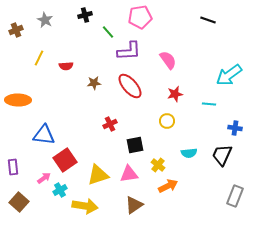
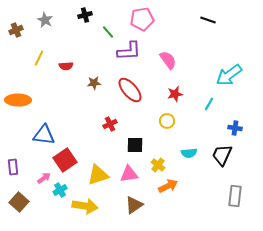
pink pentagon: moved 2 px right, 2 px down
red ellipse: moved 4 px down
cyan line: rotated 64 degrees counterclockwise
black square: rotated 12 degrees clockwise
gray rectangle: rotated 15 degrees counterclockwise
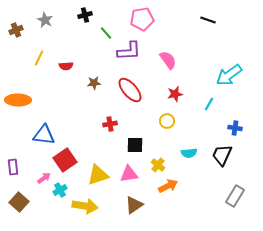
green line: moved 2 px left, 1 px down
red cross: rotated 16 degrees clockwise
gray rectangle: rotated 25 degrees clockwise
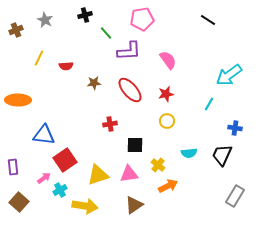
black line: rotated 14 degrees clockwise
red star: moved 9 px left
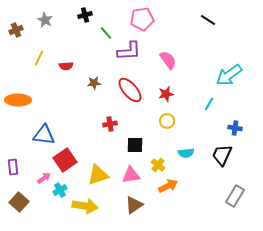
cyan semicircle: moved 3 px left
pink triangle: moved 2 px right, 1 px down
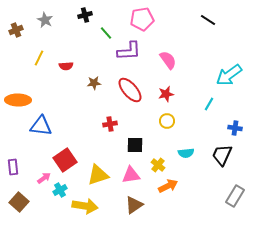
blue triangle: moved 3 px left, 9 px up
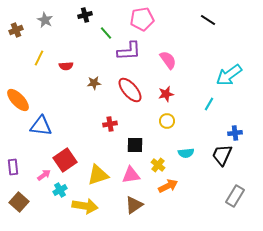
orange ellipse: rotated 45 degrees clockwise
blue cross: moved 5 px down; rotated 16 degrees counterclockwise
pink arrow: moved 3 px up
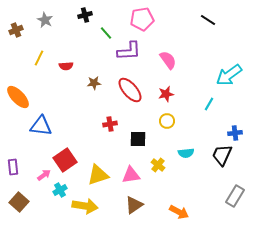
orange ellipse: moved 3 px up
black square: moved 3 px right, 6 px up
orange arrow: moved 11 px right, 26 px down; rotated 54 degrees clockwise
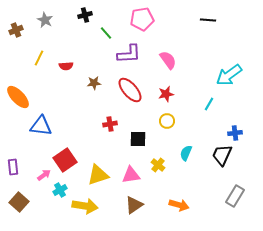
black line: rotated 28 degrees counterclockwise
purple L-shape: moved 3 px down
cyan semicircle: rotated 119 degrees clockwise
orange arrow: moved 7 px up; rotated 12 degrees counterclockwise
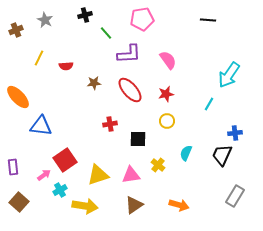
cyan arrow: rotated 20 degrees counterclockwise
